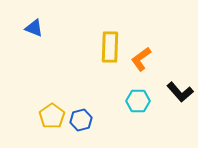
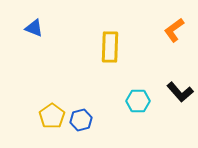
orange L-shape: moved 33 px right, 29 px up
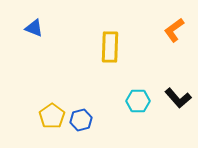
black L-shape: moved 2 px left, 6 px down
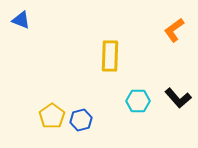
blue triangle: moved 13 px left, 8 px up
yellow rectangle: moved 9 px down
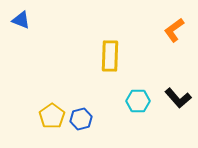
blue hexagon: moved 1 px up
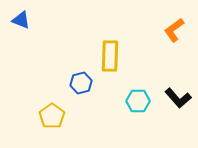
blue hexagon: moved 36 px up
